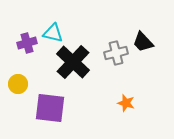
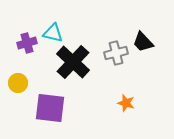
yellow circle: moved 1 px up
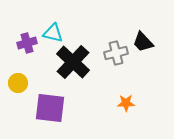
orange star: rotated 18 degrees counterclockwise
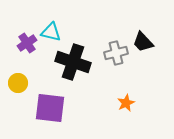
cyan triangle: moved 2 px left, 1 px up
purple cross: rotated 18 degrees counterclockwise
black cross: rotated 24 degrees counterclockwise
orange star: rotated 24 degrees counterclockwise
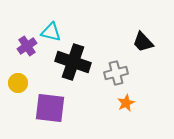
purple cross: moved 3 px down
gray cross: moved 20 px down
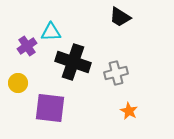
cyan triangle: rotated 15 degrees counterclockwise
black trapezoid: moved 23 px left, 25 px up; rotated 15 degrees counterclockwise
orange star: moved 3 px right, 8 px down; rotated 18 degrees counterclockwise
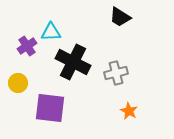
black cross: rotated 8 degrees clockwise
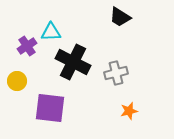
yellow circle: moved 1 px left, 2 px up
orange star: rotated 30 degrees clockwise
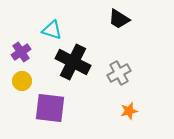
black trapezoid: moved 1 px left, 2 px down
cyan triangle: moved 1 px right, 2 px up; rotated 20 degrees clockwise
purple cross: moved 6 px left, 6 px down
gray cross: moved 3 px right; rotated 15 degrees counterclockwise
yellow circle: moved 5 px right
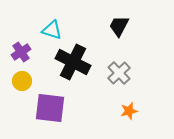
black trapezoid: moved 7 px down; rotated 85 degrees clockwise
gray cross: rotated 15 degrees counterclockwise
